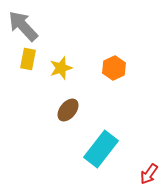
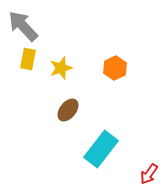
orange hexagon: moved 1 px right
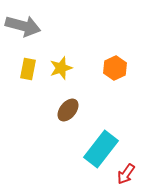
gray arrow: rotated 148 degrees clockwise
yellow rectangle: moved 10 px down
red arrow: moved 23 px left
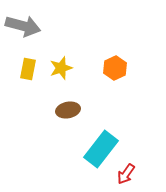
brown ellipse: rotated 40 degrees clockwise
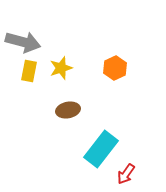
gray arrow: moved 16 px down
yellow rectangle: moved 1 px right, 2 px down
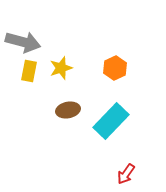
cyan rectangle: moved 10 px right, 28 px up; rotated 6 degrees clockwise
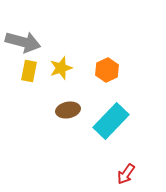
orange hexagon: moved 8 px left, 2 px down
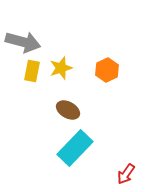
yellow rectangle: moved 3 px right
brown ellipse: rotated 40 degrees clockwise
cyan rectangle: moved 36 px left, 27 px down
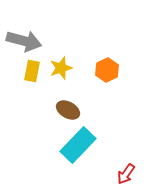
gray arrow: moved 1 px right, 1 px up
cyan rectangle: moved 3 px right, 3 px up
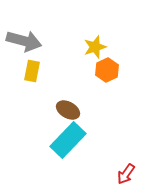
yellow star: moved 34 px right, 21 px up
cyan rectangle: moved 10 px left, 5 px up
